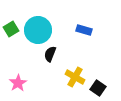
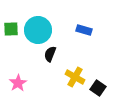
green square: rotated 28 degrees clockwise
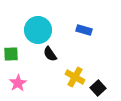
green square: moved 25 px down
black semicircle: rotated 56 degrees counterclockwise
black square: rotated 14 degrees clockwise
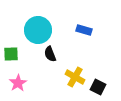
black semicircle: rotated 14 degrees clockwise
black square: moved 1 px up; rotated 21 degrees counterclockwise
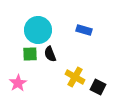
green square: moved 19 px right
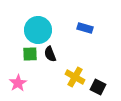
blue rectangle: moved 1 px right, 2 px up
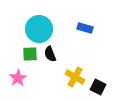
cyan circle: moved 1 px right, 1 px up
pink star: moved 5 px up
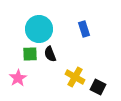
blue rectangle: moved 1 px left, 1 px down; rotated 56 degrees clockwise
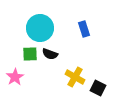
cyan circle: moved 1 px right, 1 px up
black semicircle: rotated 49 degrees counterclockwise
pink star: moved 3 px left, 1 px up
black square: moved 1 px down
